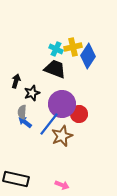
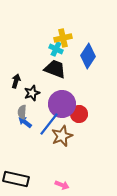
yellow cross: moved 10 px left, 9 px up
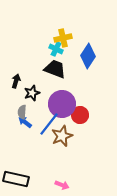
red circle: moved 1 px right, 1 px down
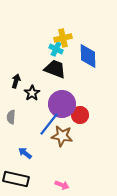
blue diamond: rotated 35 degrees counterclockwise
black star: rotated 14 degrees counterclockwise
gray semicircle: moved 11 px left, 5 px down
blue arrow: moved 31 px down
brown star: rotated 30 degrees clockwise
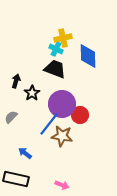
gray semicircle: rotated 40 degrees clockwise
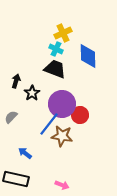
yellow cross: moved 5 px up; rotated 12 degrees counterclockwise
